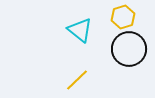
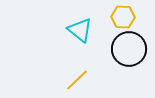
yellow hexagon: rotated 20 degrees clockwise
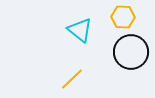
black circle: moved 2 px right, 3 px down
yellow line: moved 5 px left, 1 px up
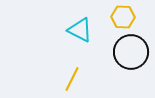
cyan triangle: rotated 12 degrees counterclockwise
yellow line: rotated 20 degrees counterclockwise
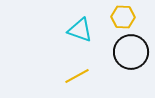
cyan triangle: rotated 8 degrees counterclockwise
yellow line: moved 5 px right, 3 px up; rotated 35 degrees clockwise
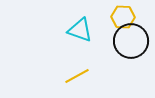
black circle: moved 11 px up
